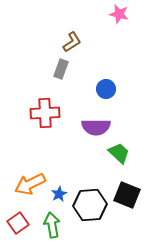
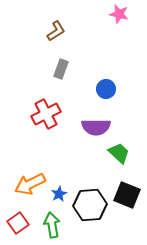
brown L-shape: moved 16 px left, 11 px up
red cross: moved 1 px right, 1 px down; rotated 24 degrees counterclockwise
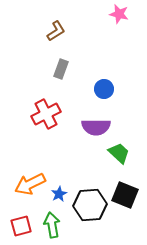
blue circle: moved 2 px left
black square: moved 2 px left
red square: moved 3 px right, 3 px down; rotated 20 degrees clockwise
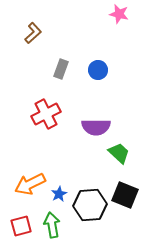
brown L-shape: moved 23 px left, 2 px down; rotated 10 degrees counterclockwise
blue circle: moved 6 px left, 19 px up
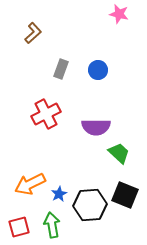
red square: moved 2 px left, 1 px down
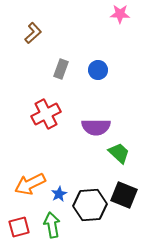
pink star: moved 1 px right; rotated 12 degrees counterclockwise
black square: moved 1 px left
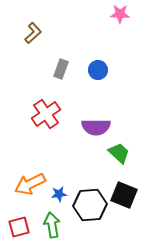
red cross: rotated 8 degrees counterclockwise
blue star: rotated 21 degrees clockwise
